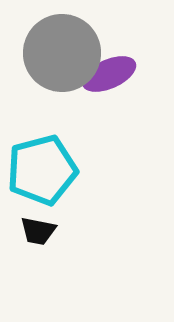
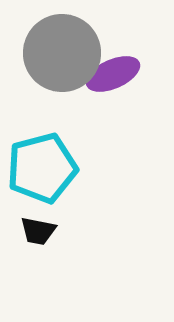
purple ellipse: moved 4 px right
cyan pentagon: moved 2 px up
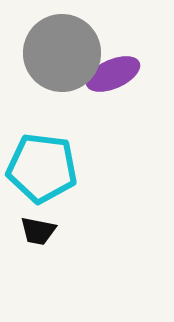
cyan pentagon: rotated 22 degrees clockwise
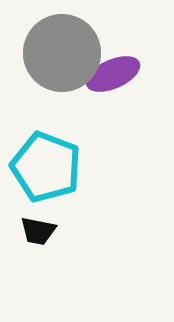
cyan pentagon: moved 4 px right, 1 px up; rotated 14 degrees clockwise
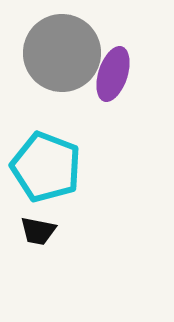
purple ellipse: rotated 48 degrees counterclockwise
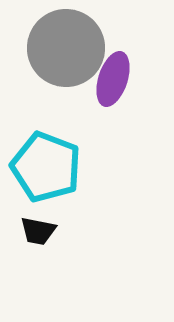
gray circle: moved 4 px right, 5 px up
purple ellipse: moved 5 px down
